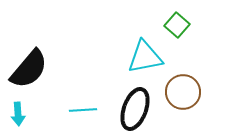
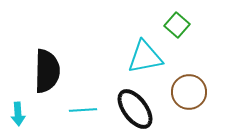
black semicircle: moved 18 px right, 2 px down; rotated 39 degrees counterclockwise
brown circle: moved 6 px right
black ellipse: rotated 57 degrees counterclockwise
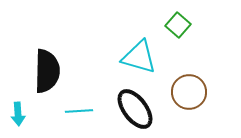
green square: moved 1 px right
cyan triangle: moved 6 px left; rotated 27 degrees clockwise
cyan line: moved 4 px left, 1 px down
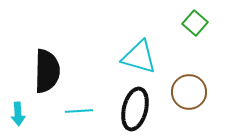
green square: moved 17 px right, 2 px up
black ellipse: rotated 51 degrees clockwise
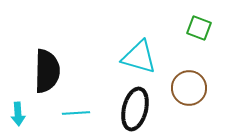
green square: moved 4 px right, 5 px down; rotated 20 degrees counterclockwise
brown circle: moved 4 px up
cyan line: moved 3 px left, 2 px down
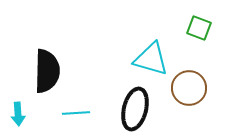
cyan triangle: moved 12 px right, 2 px down
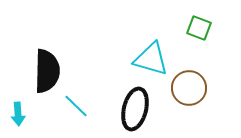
cyan line: moved 7 px up; rotated 48 degrees clockwise
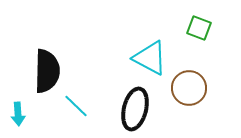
cyan triangle: moved 1 px left, 1 px up; rotated 12 degrees clockwise
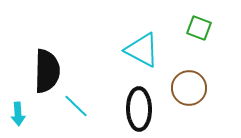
cyan triangle: moved 8 px left, 8 px up
black ellipse: moved 4 px right; rotated 15 degrees counterclockwise
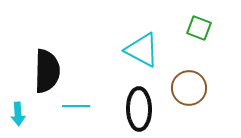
cyan line: rotated 44 degrees counterclockwise
